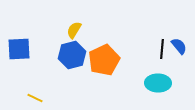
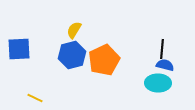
blue semicircle: moved 14 px left, 19 px down; rotated 36 degrees counterclockwise
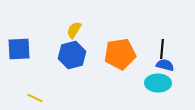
orange pentagon: moved 16 px right, 6 px up; rotated 16 degrees clockwise
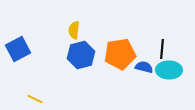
yellow semicircle: rotated 24 degrees counterclockwise
blue square: moved 1 px left; rotated 25 degrees counterclockwise
blue hexagon: moved 9 px right
blue semicircle: moved 21 px left, 2 px down
cyan ellipse: moved 11 px right, 13 px up
yellow line: moved 1 px down
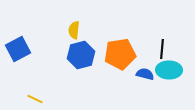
blue semicircle: moved 1 px right, 7 px down
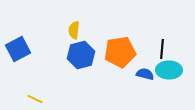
orange pentagon: moved 2 px up
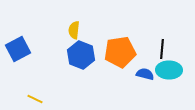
blue hexagon: rotated 24 degrees counterclockwise
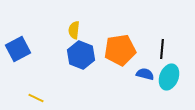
orange pentagon: moved 2 px up
cyan ellipse: moved 7 px down; rotated 70 degrees counterclockwise
yellow line: moved 1 px right, 1 px up
